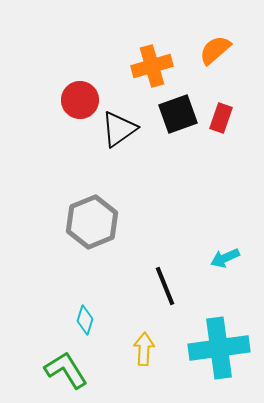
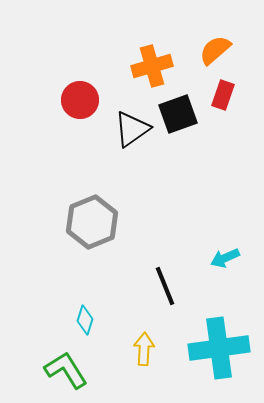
red rectangle: moved 2 px right, 23 px up
black triangle: moved 13 px right
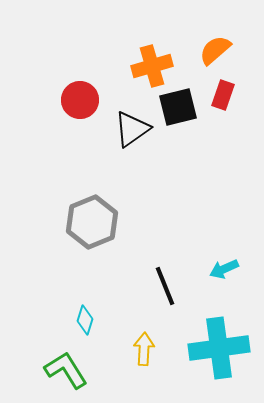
black square: moved 7 px up; rotated 6 degrees clockwise
cyan arrow: moved 1 px left, 11 px down
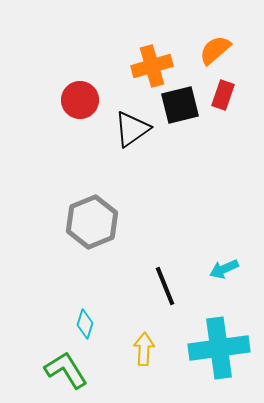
black square: moved 2 px right, 2 px up
cyan diamond: moved 4 px down
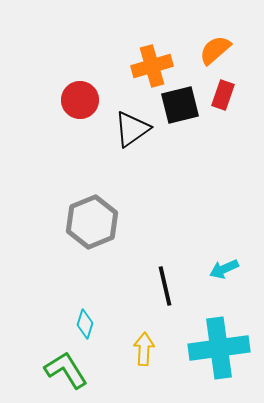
black line: rotated 9 degrees clockwise
